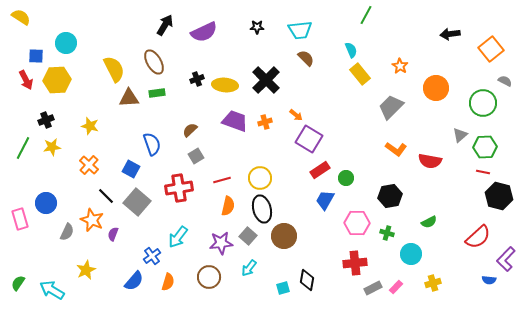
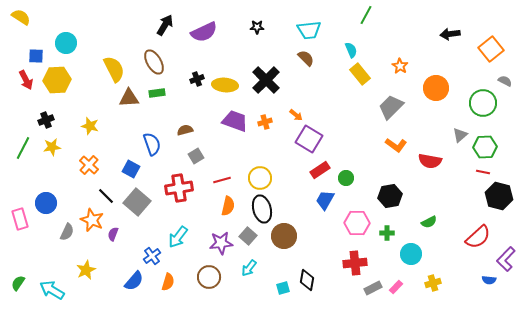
cyan trapezoid at (300, 30): moved 9 px right
brown semicircle at (190, 130): moved 5 px left; rotated 28 degrees clockwise
orange L-shape at (396, 149): moved 4 px up
green cross at (387, 233): rotated 16 degrees counterclockwise
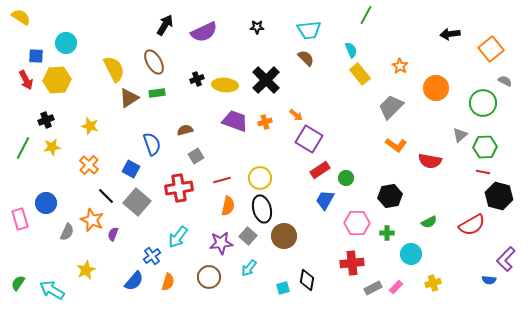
brown triangle at (129, 98): rotated 30 degrees counterclockwise
red semicircle at (478, 237): moved 6 px left, 12 px up; rotated 12 degrees clockwise
red cross at (355, 263): moved 3 px left
